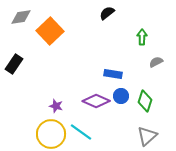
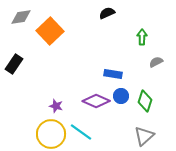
black semicircle: rotated 14 degrees clockwise
gray triangle: moved 3 px left
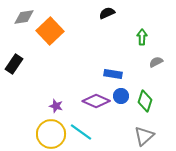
gray diamond: moved 3 px right
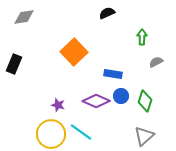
orange square: moved 24 px right, 21 px down
black rectangle: rotated 12 degrees counterclockwise
purple star: moved 2 px right, 1 px up
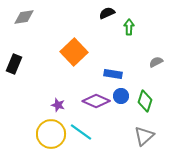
green arrow: moved 13 px left, 10 px up
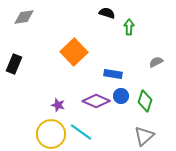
black semicircle: rotated 42 degrees clockwise
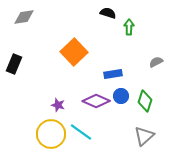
black semicircle: moved 1 px right
blue rectangle: rotated 18 degrees counterclockwise
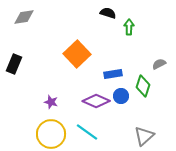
orange square: moved 3 px right, 2 px down
gray semicircle: moved 3 px right, 2 px down
green diamond: moved 2 px left, 15 px up
purple star: moved 7 px left, 3 px up
cyan line: moved 6 px right
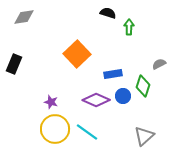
blue circle: moved 2 px right
purple diamond: moved 1 px up
yellow circle: moved 4 px right, 5 px up
